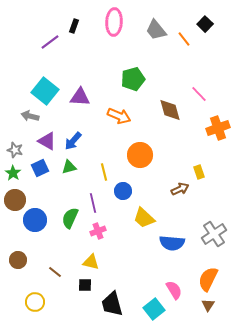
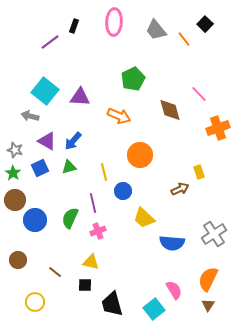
green pentagon at (133, 79): rotated 10 degrees counterclockwise
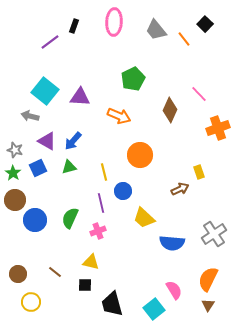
brown diamond at (170, 110): rotated 40 degrees clockwise
blue square at (40, 168): moved 2 px left
purple line at (93, 203): moved 8 px right
brown circle at (18, 260): moved 14 px down
yellow circle at (35, 302): moved 4 px left
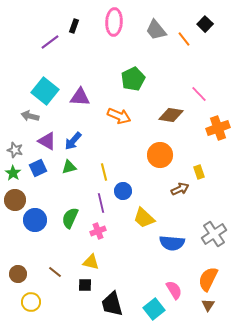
brown diamond at (170, 110): moved 1 px right, 5 px down; rotated 75 degrees clockwise
orange circle at (140, 155): moved 20 px right
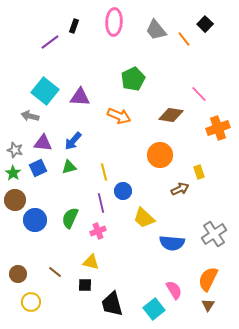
purple triangle at (47, 141): moved 4 px left, 2 px down; rotated 24 degrees counterclockwise
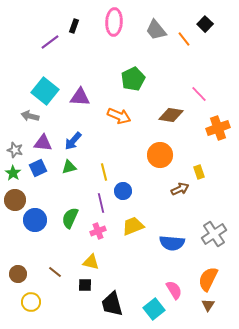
yellow trapezoid at (144, 218): moved 11 px left, 8 px down; rotated 115 degrees clockwise
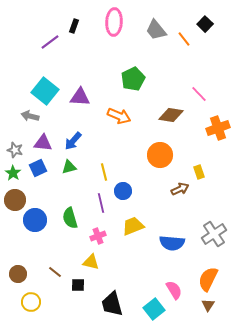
green semicircle at (70, 218): rotated 40 degrees counterclockwise
pink cross at (98, 231): moved 5 px down
black square at (85, 285): moved 7 px left
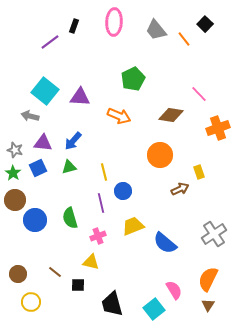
blue semicircle at (172, 243): moved 7 px left; rotated 35 degrees clockwise
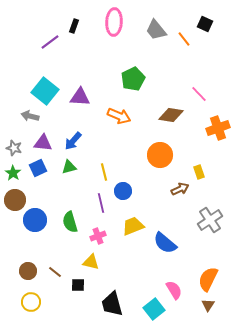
black square at (205, 24): rotated 21 degrees counterclockwise
gray star at (15, 150): moved 1 px left, 2 px up
green semicircle at (70, 218): moved 4 px down
gray cross at (214, 234): moved 4 px left, 14 px up
brown circle at (18, 274): moved 10 px right, 3 px up
